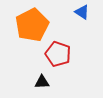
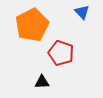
blue triangle: rotated 14 degrees clockwise
red pentagon: moved 3 px right, 1 px up
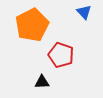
blue triangle: moved 2 px right
red pentagon: moved 2 px down
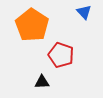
orange pentagon: rotated 12 degrees counterclockwise
